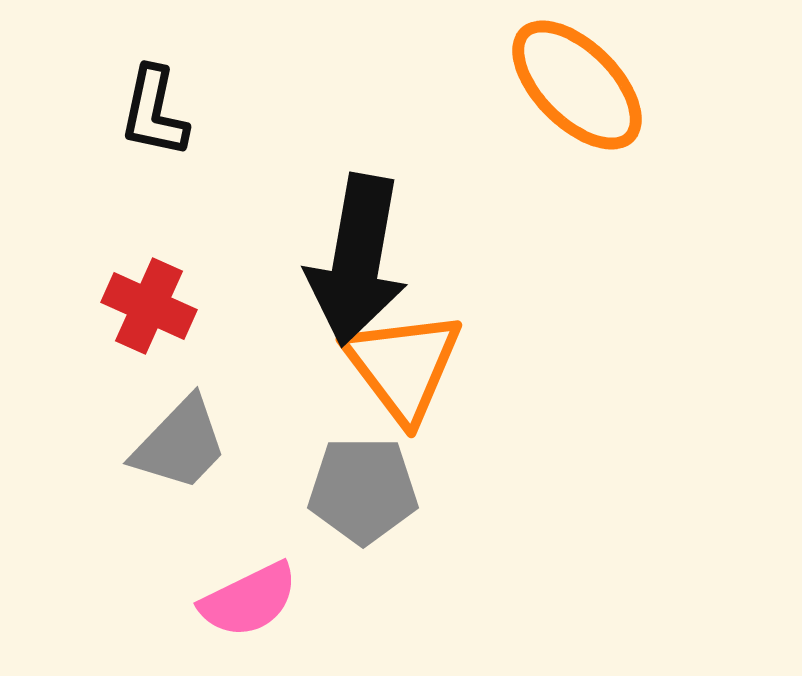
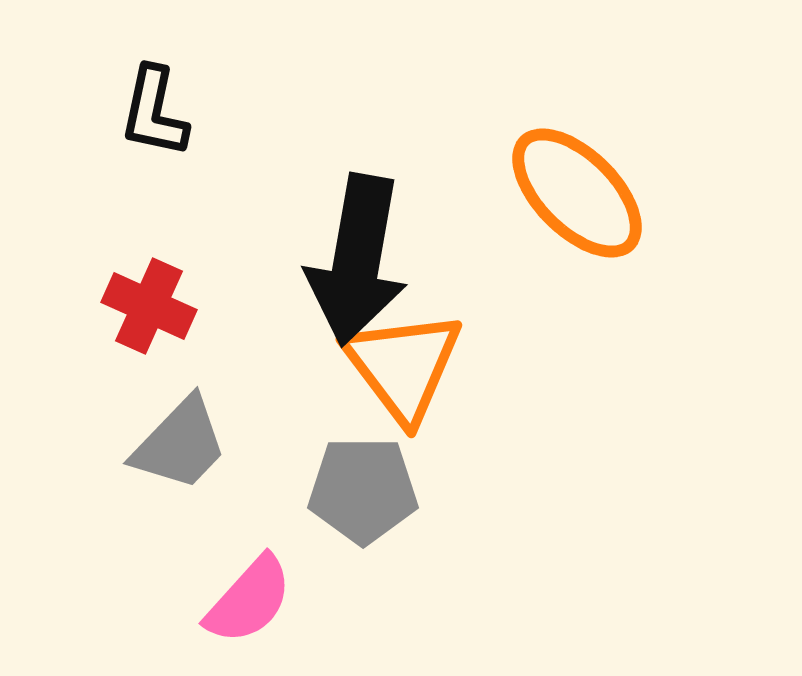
orange ellipse: moved 108 px down
pink semicircle: rotated 22 degrees counterclockwise
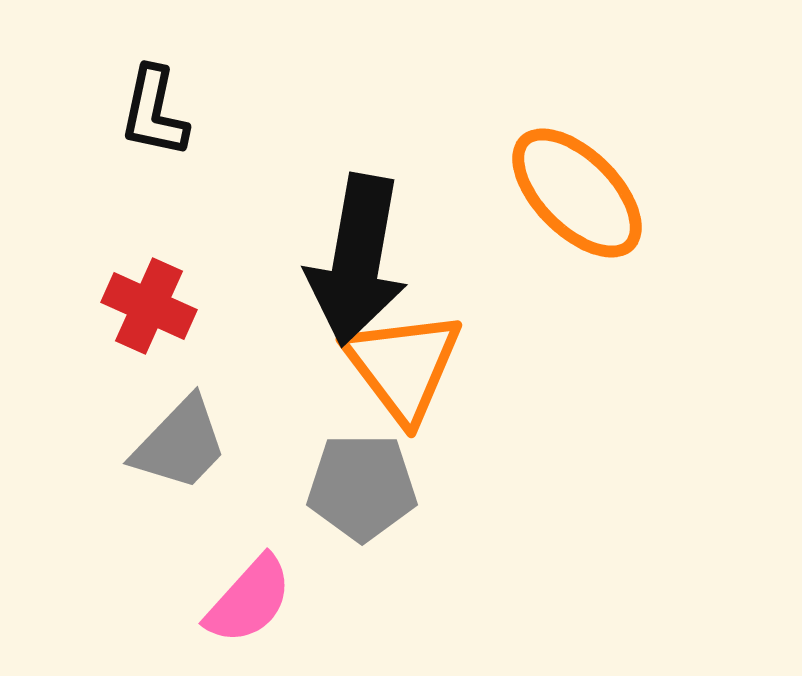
gray pentagon: moved 1 px left, 3 px up
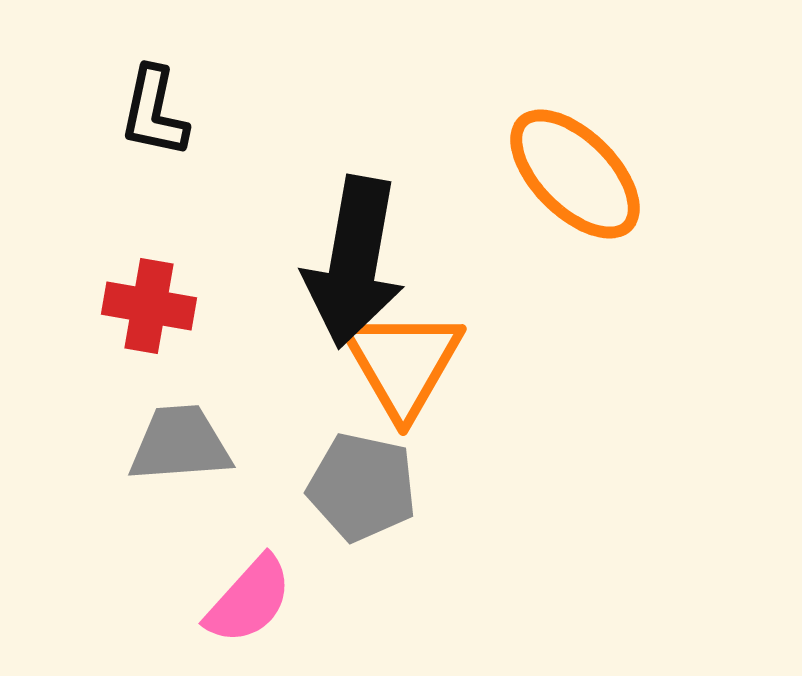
orange ellipse: moved 2 px left, 19 px up
black arrow: moved 3 px left, 2 px down
red cross: rotated 14 degrees counterclockwise
orange triangle: moved 3 px up; rotated 7 degrees clockwise
gray trapezoid: rotated 138 degrees counterclockwise
gray pentagon: rotated 12 degrees clockwise
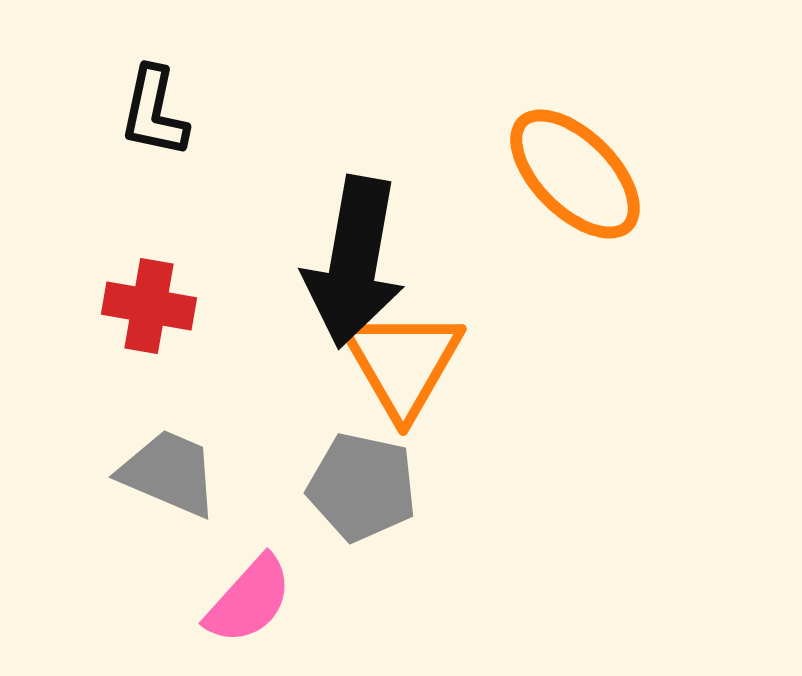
gray trapezoid: moved 11 px left, 29 px down; rotated 27 degrees clockwise
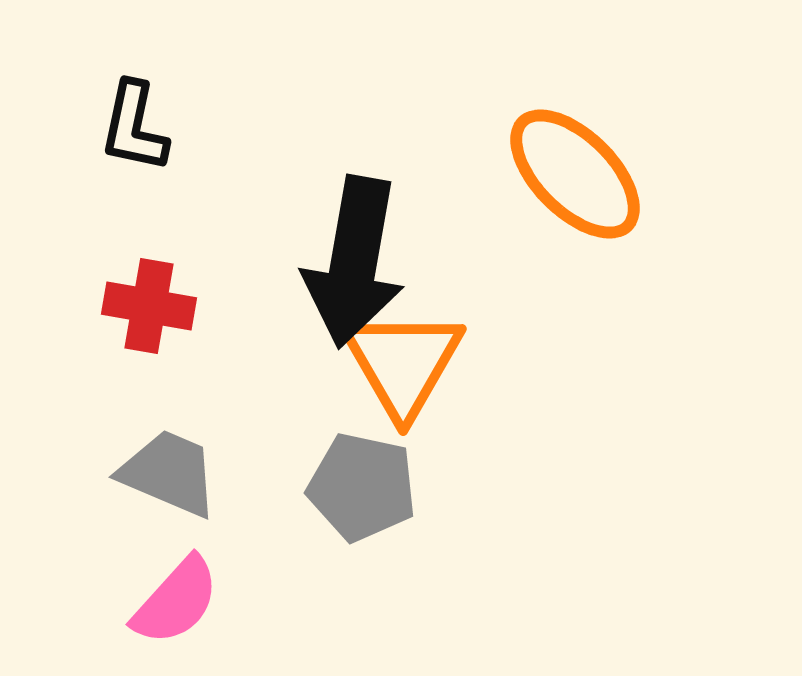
black L-shape: moved 20 px left, 15 px down
pink semicircle: moved 73 px left, 1 px down
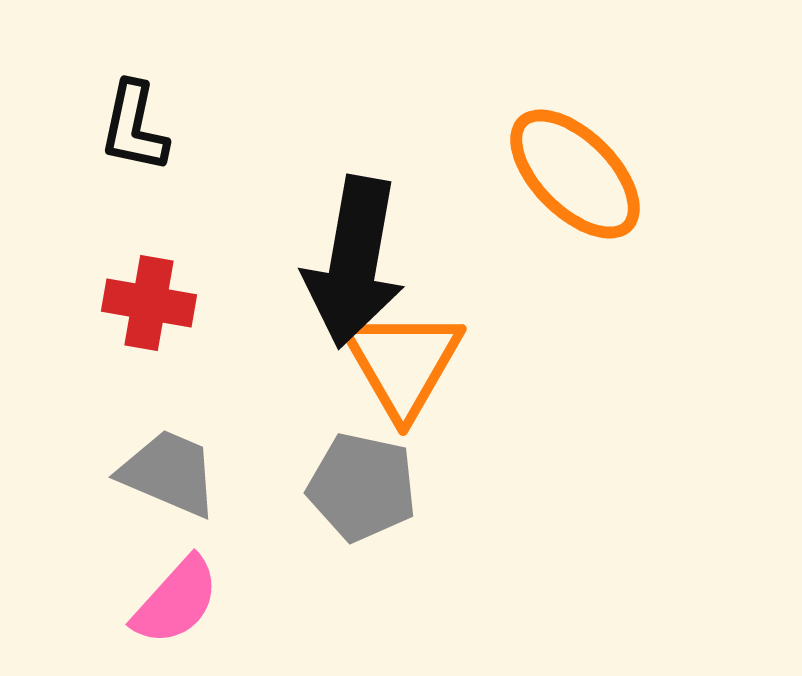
red cross: moved 3 px up
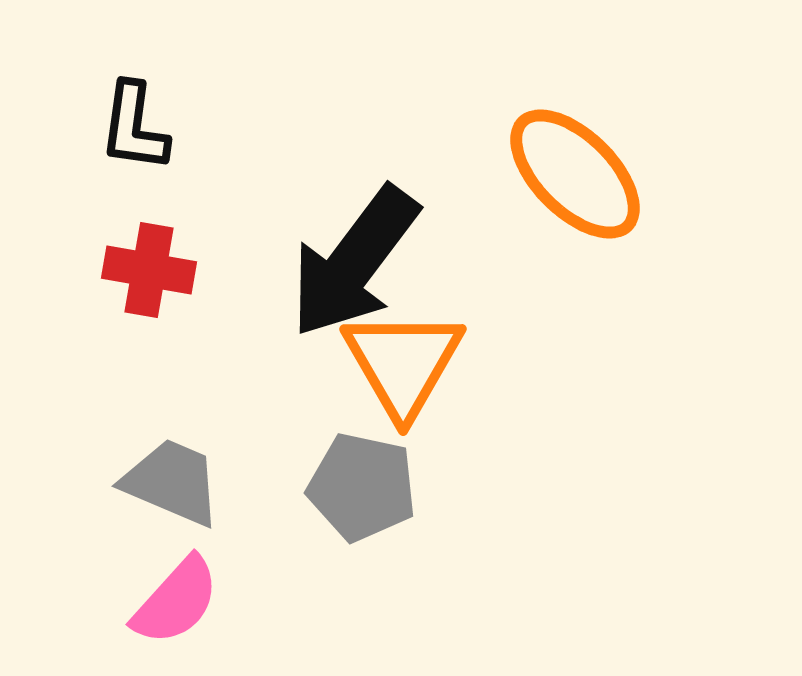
black L-shape: rotated 4 degrees counterclockwise
black arrow: rotated 27 degrees clockwise
red cross: moved 33 px up
gray trapezoid: moved 3 px right, 9 px down
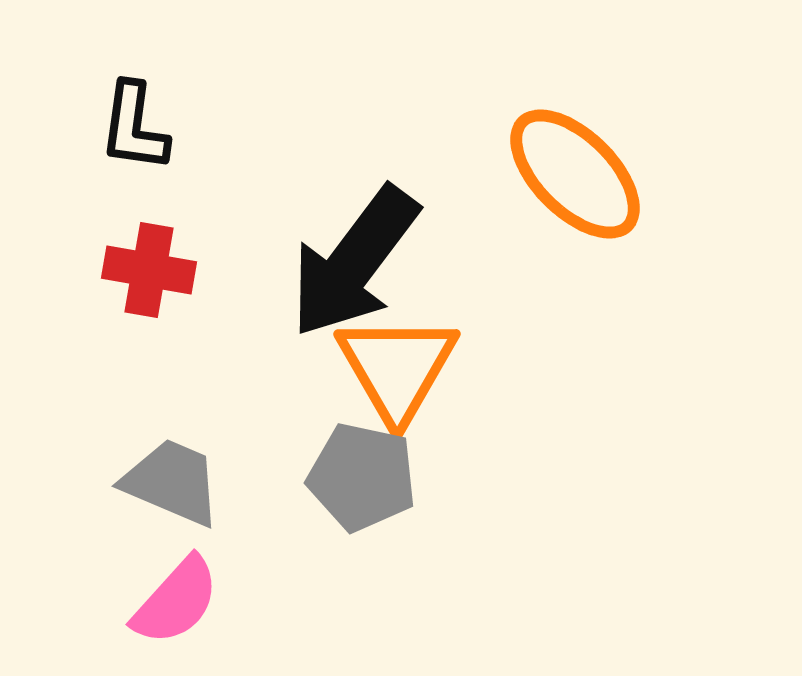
orange triangle: moved 6 px left, 5 px down
gray pentagon: moved 10 px up
